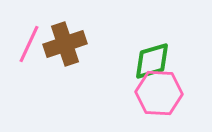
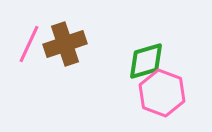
green diamond: moved 6 px left
pink hexagon: moved 3 px right; rotated 18 degrees clockwise
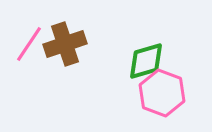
pink line: rotated 9 degrees clockwise
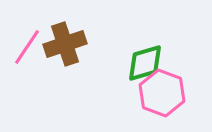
pink line: moved 2 px left, 3 px down
green diamond: moved 1 px left, 2 px down
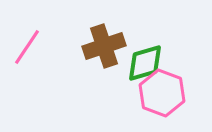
brown cross: moved 39 px right, 2 px down
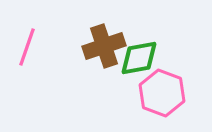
pink line: rotated 15 degrees counterclockwise
green diamond: moved 6 px left, 5 px up; rotated 6 degrees clockwise
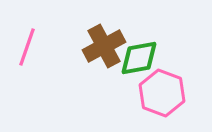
brown cross: rotated 9 degrees counterclockwise
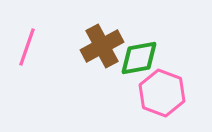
brown cross: moved 2 px left
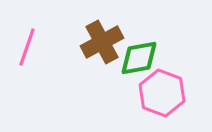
brown cross: moved 4 px up
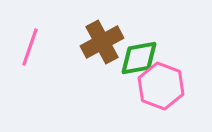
pink line: moved 3 px right
pink hexagon: moved 1 px left, 7 px up
